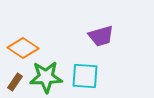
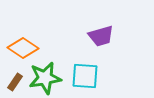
green star: moved 1 px left, 1 px down; rotated 8 degrees counterclockwise
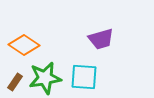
purple trapezoid: moved 3 px down
orange diamond: moved 1 px right, 3 px up
cyan square: moved 1 px left, 1 px down
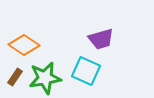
cyan square: moved 2 px right, 6 px up; rotated 20 degrees clockwise
brown rectangle: moved 5 px up
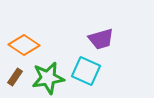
green star: moved 3 px right
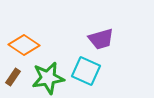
brown rectangle: moved 2 px left
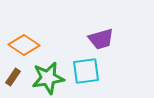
cyan square: rotated 32 degrees counterclockwise
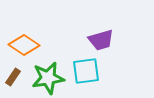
purple trapezoid: moved 1 px down
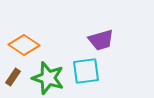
green star: rotated 28 degrees clockwise
